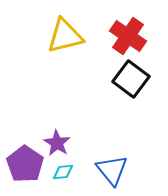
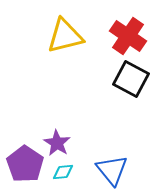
black square: rotated 9 degrees counterclockwise
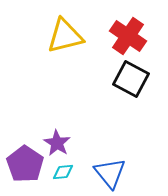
blue triangle: moved 2 px left, 3 px down
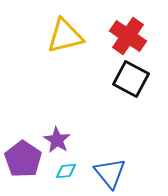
purple star: moved 3 px up
purple pentagon: moved 2 px left, 5 px up
cyan diamond: moved 3 px right, 1 px up
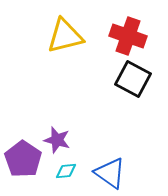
red cross: rotated 15 degrees counterclockwise
black square: moved 2 px right
purple star: rotated 16 degrees counterclockwise
blue triangle: rotated 16 degrees counterclockwise
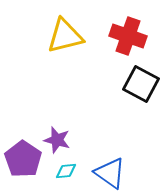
black square: moved 8 px right, 5 px down
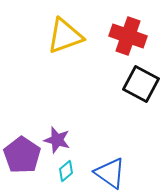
yellow triangle: rotated 6 degrees counterclockwise
purple pentagon: moved 1 px left, 4 px up
cyan diamond: rotated 35 degrees counterclockwise
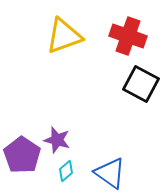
yellow triangle: moved 1 px left
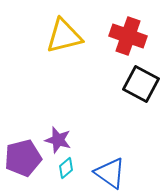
yellow triangle: rotated 6 degrees clockwise
purple star: moved 1 px right
purple pentagon: moved 1 px right, 3 px down; rotated 24 degrees clockwise
cyan diamond: moved 3 px up
